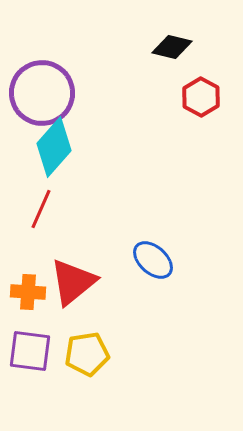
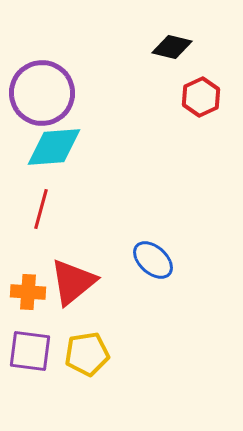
red hexagon: rotated 6 degrees clockwise
cyan diamond: rotated 44 degrees clockwise
red line: rotated 9 degrees counterclockwise
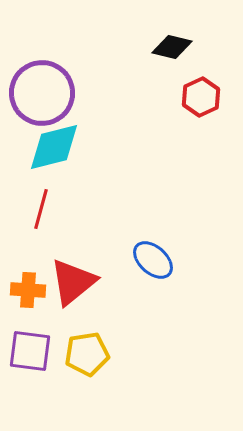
cyan diamond: rotated 10 degrees counterclockwise
orange cross: moved 2 px up
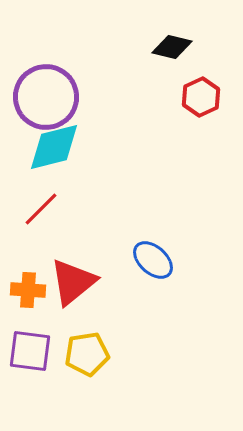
purple circle: moved 4 px right, 4 px down
red line: rotated 30 degrees clockwise
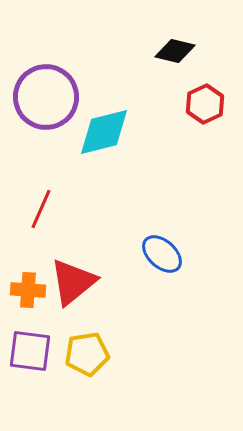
black diamond: moved 3 px right, 4 px down
red hexagon: moved 4 px right, 7 px down
cyan diamond: moved 50 px right, 15 px up
red line: rotated 21 degrees counterclockwise
blue ellipse: moved 9 px right, 6 px up
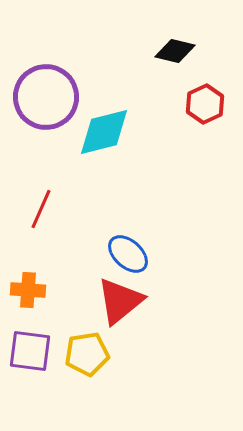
blue ellipse: moved 34 px left
red triangle: moved 47 px right, 19 px down
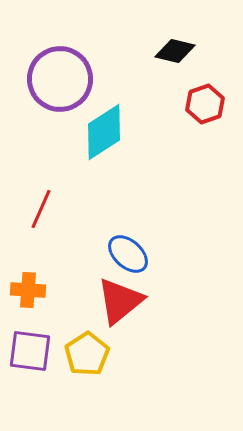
purple circle: moved 14 px right, 18 px up
red hexagon: rotated 6 degrees clockwise
cyan diamond: rotated 18 degrees counterclockwise
yellow pentagon: rotated 24 degrees counterclockwise
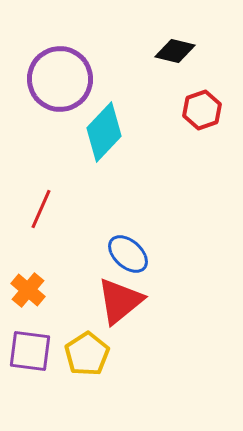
red hexagon: moved 3 px left, 6 px down
cyan diamond: rotated 14 degrees counterclockwise
orange cross: rotated 36 degrees clockwise
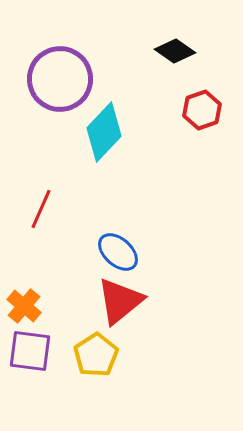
black diamond: rotated 21 degrees clockwise
blue ellipse: moved 10 px left, 2 px up
orange cross: moved 4 px left, 16 px down
yellow pentagon: moved 9 px right, 1 px down
